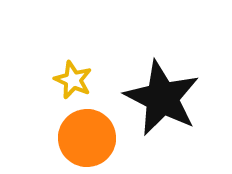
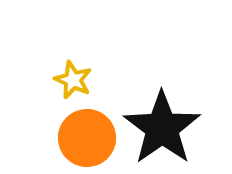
black star: moved 30 px down; rotated 10 degrees clockwise
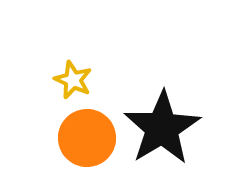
black star: rotated 4 degrees clockwise
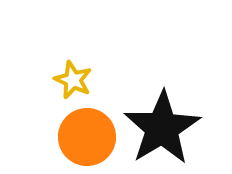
orange circle: moved 1 px up
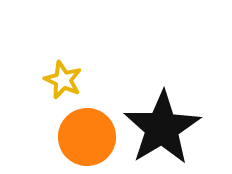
yellow star: moved 10 px left
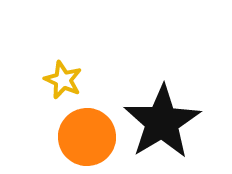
black star: moved 6 px up
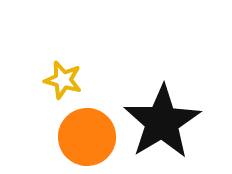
yellow star: rotated 9 degrees counterclockwise
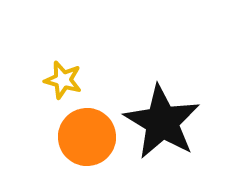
black star: rotated 10 degrees counterclockwise
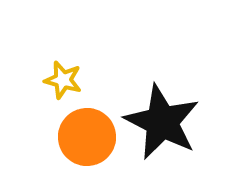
black star: rotated 4 degrees counterclockwise
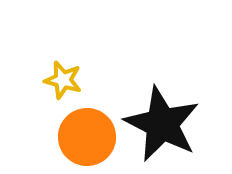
black star: moved 2 px down
